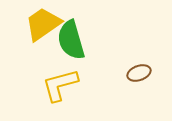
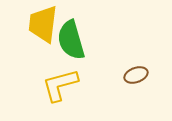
yellow trapezoid: rotated 48 degrees counterclockwise
brown ellipse: moved 3 px left, 2 px down
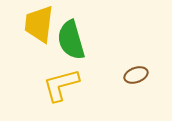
yellow trapezoid: moved 4 px left
yellow L-shape: moved 1 px right
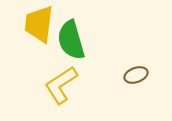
yellow L-shape: rotated 18 degrees counterclockwise
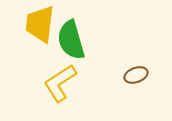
yellow trapezoid: moved 1 px right
yellow L-shape: moved 1 px left, 2 px up
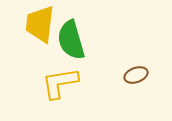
yellow L-shape: rotated 24 degrees clockwise
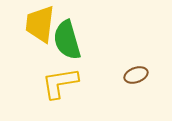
green semicircle: moved 4 px left
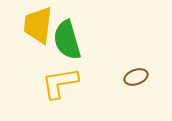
yellow trapezoid: moved 2 px left, 1 px down
brown ellipse: moved 2 px down
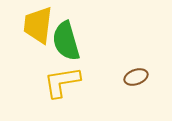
green semicircle: moved 1 px left, 1 px down
yellow L-shape: moved 2 px right, 1 px up
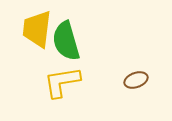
yellow trapezoid: moved 1 px left, 4 px down
brown ellipse: moved 3 px down
